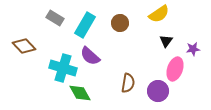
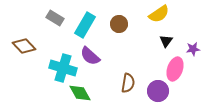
brown circle: moved 1 px left, 1 px down
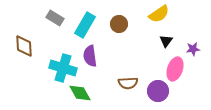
brown diamond: rotated 40 degrees clockwise
purple semicircle: rotated 40 degrees clockwise
brown semicircle: rotated 78 degrees clockwise
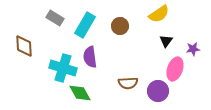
brown circle: moved 1 px right, 2 px down
purple semicircle: moved 1 px down
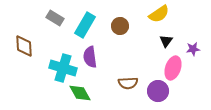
pink ellipse: moved 2 px left, 1 px up
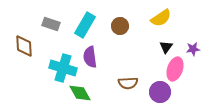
yellow semicircle: moved 2 px right, 4 px down
gray rectangle: moved 4 px left, 6 px down; rotated 12 degrees counterclockwise
black triangle: moved 6 px down
pink ellipse: moved 2 px right, 1 px down
purple circle: moved 2 px right, 1 px down
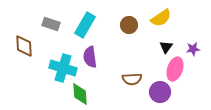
brown circle: moved 9 px right, 1 px up
brown semicircle: moved 4 px right, 4 px up
green diamond: moved 1 px down; rotated 25 degrees clockwise
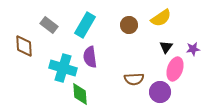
gray rectangle: moved 2 px left, 1 px down; rotated 18 degrees clockwise
brown semicircle: moved 2 px right
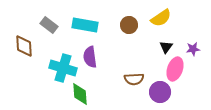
cyan rectangle: rotated 70 degrees clockwise
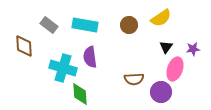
purple circle: moved 1 px right
